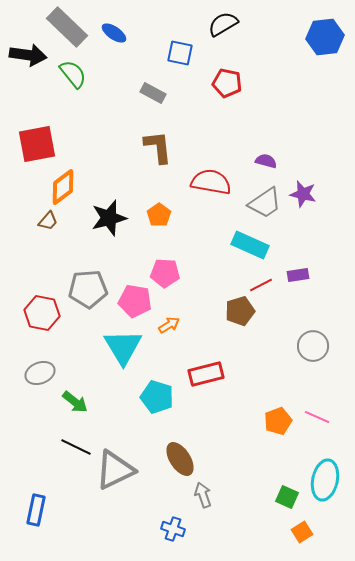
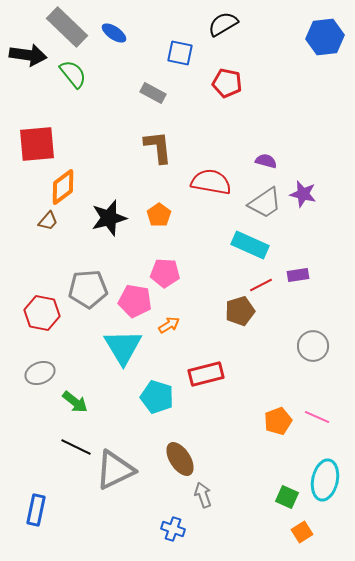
red square at (37, 144): rotated 6 degrees clockwise
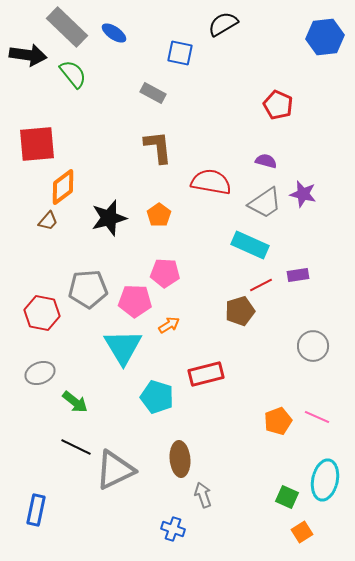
red pentagon at (227, 83): moved 51 px right, 22 px down; rotated 12 degrees clockwise
pink pentagon at (135, 301): rotated 8 degrees counterclockwise
brown ellipse at (180, 459): rotated 28 degrees clockwise
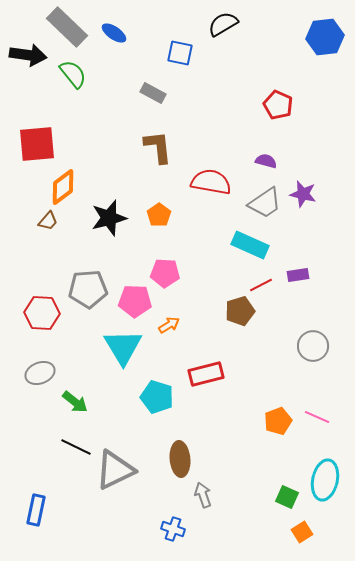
red hexagon at (42, 313): rotated 8 degrees counterclockwise
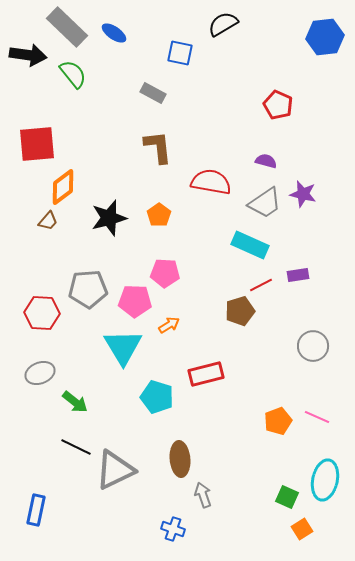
orange square at (302, 532): moved 3 px up
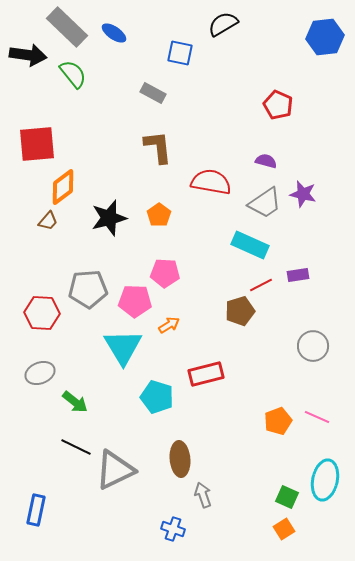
orange square at (302, 529): moved 18 px left
